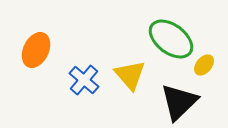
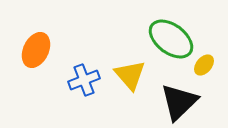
blue cross: rotated 28 degrees clockwise
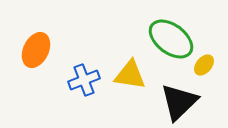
yellow triangle: rotated 40 degrees counterclockwise
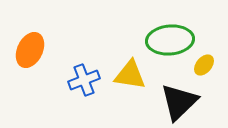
green ellipse: moved 1 px left, 1 px down; rotated 42 degrees counterclockwise
orange ellipse: moved 6 px left
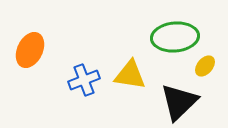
green ellipse: moved 5 px right, 3 px up
yellow ellipse: moved 1 px right, 1 px down
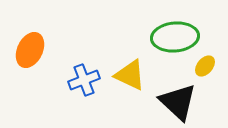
yellow triangle: rotated 16 degrees clockwise
black triangle: moved 1 px left; rotated 33 degrees counterclockwise
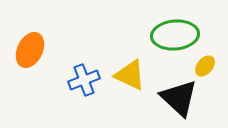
green ellipse: moved 2 px up
black triangle: moved 1 px right, 4 px up
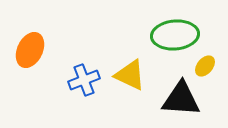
black triangle: moved 2 px right, 1 px down; rotated 39 degrees counterclockwise
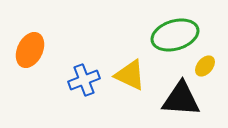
green ellipse: rotated 12 degrees counterclockwise
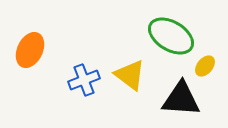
green ellipse: moved 4 px left, 1 px down; rotated 48 degrees clockwise
yellow triangle: rotated 12 degrees clockwise
